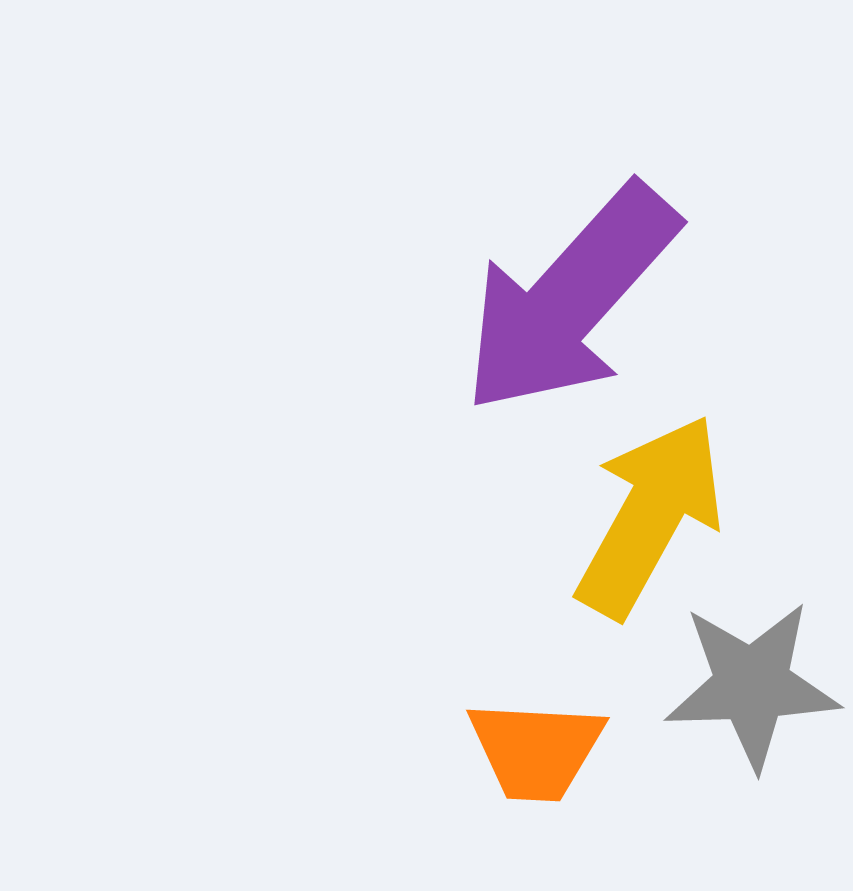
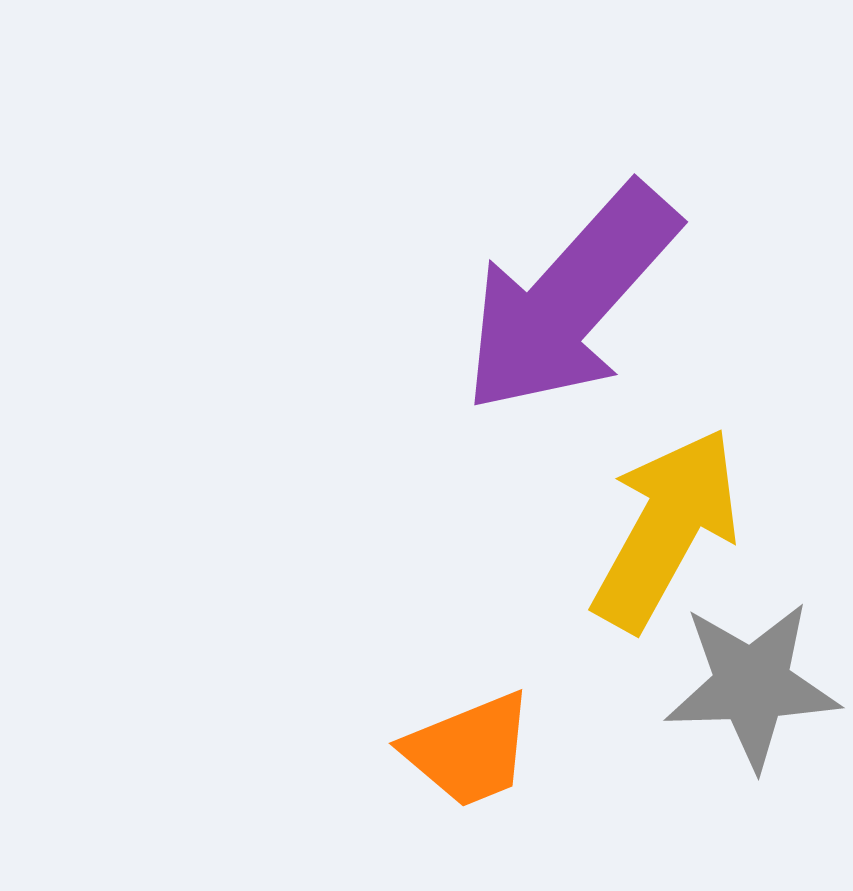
yellow arrow: moved 16 px right, 13 px down
orange trapezoid: moved 67 px left; rotated 25 degrees counterclockwise
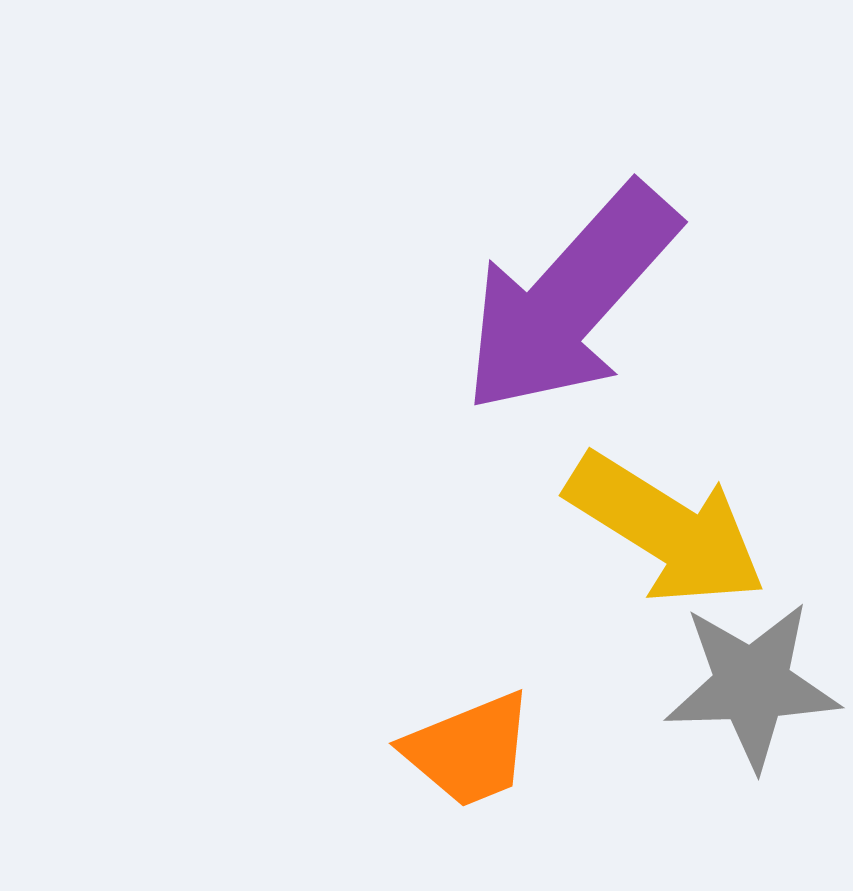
yellow arrow: rotated 93 degrees clockwise
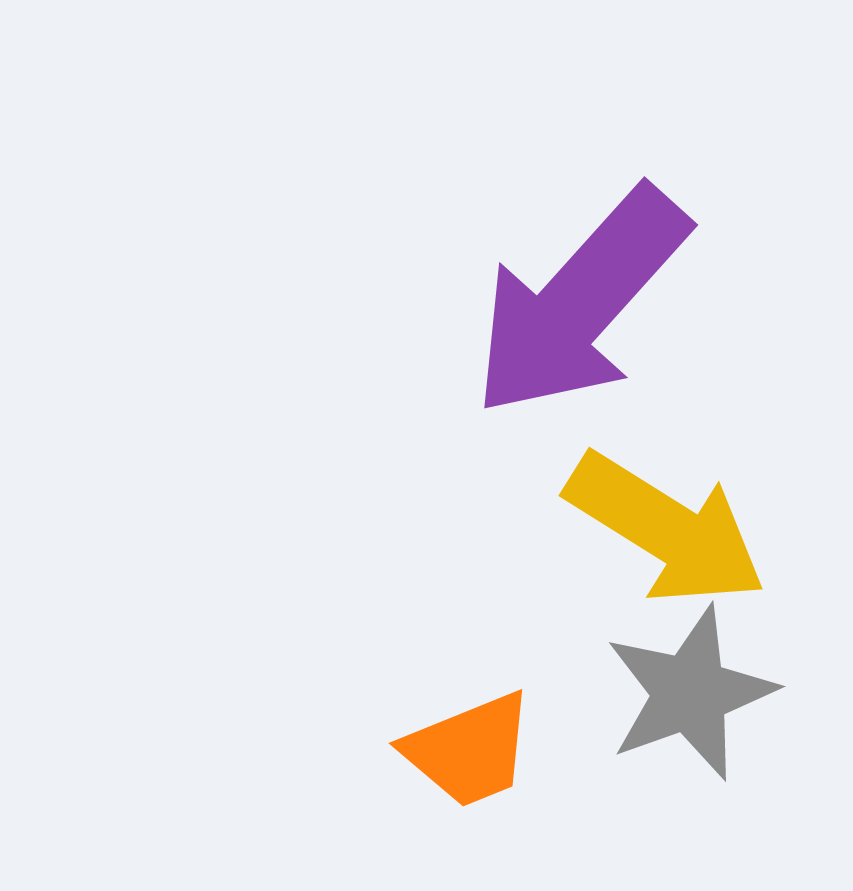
purple arrow: moved 10 px right, 3 px down
gray star: moved 62 px left, 8 px down; rotated 18 degrees counterclockwise
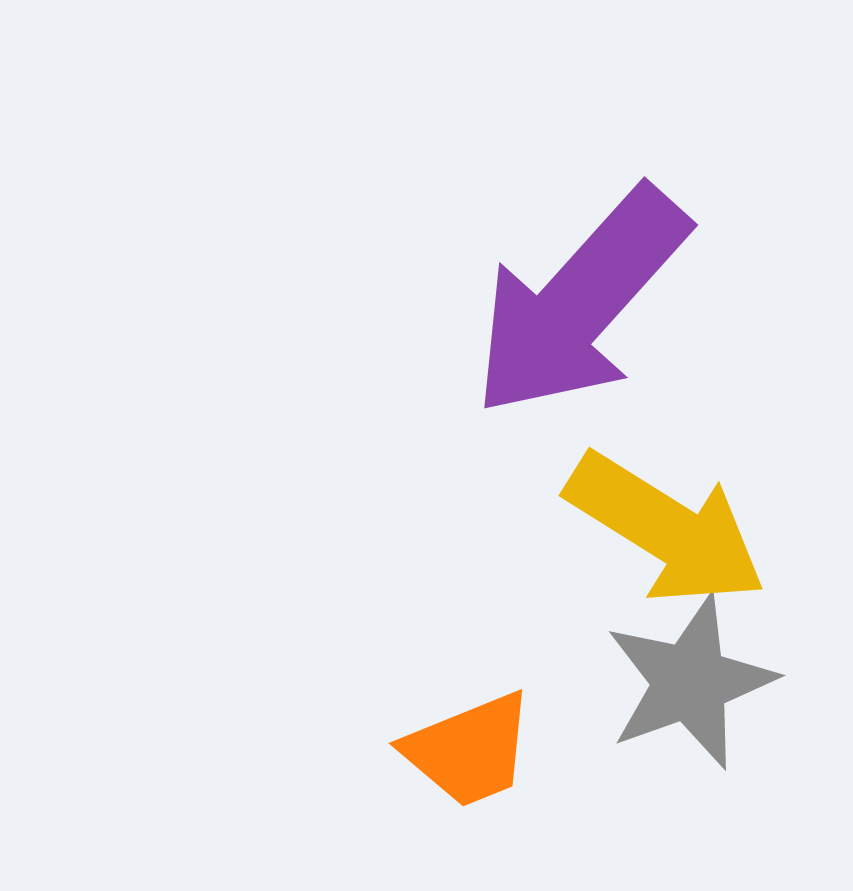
gray star: moved 11 px up
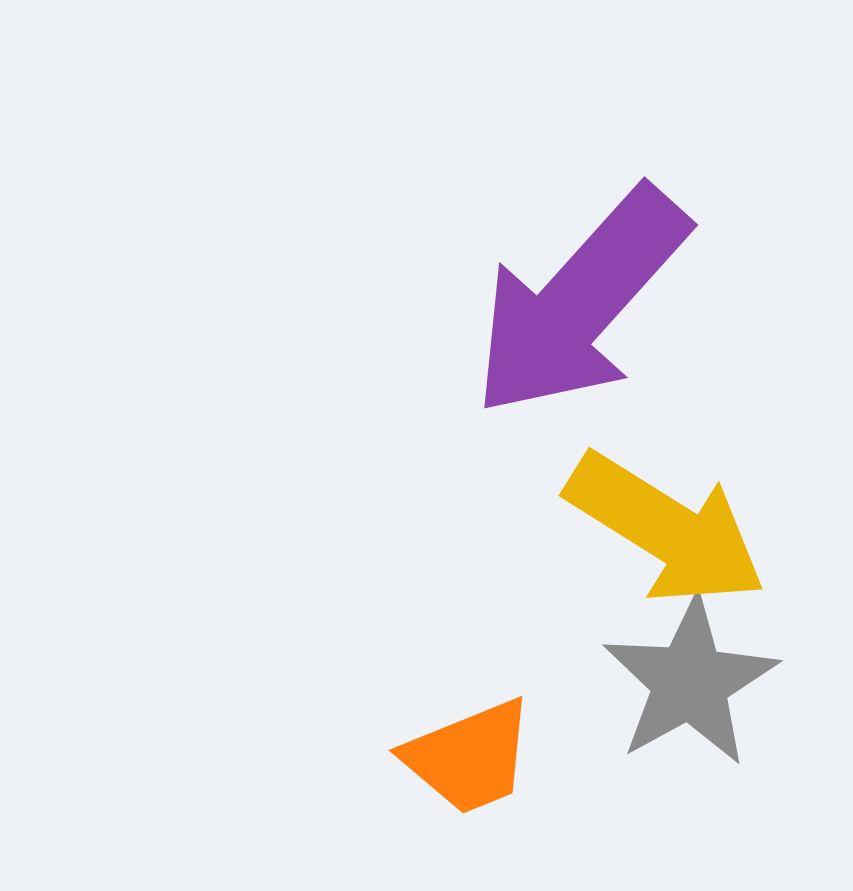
gray star: rotated 9 degrees counterclockwise
orange trapezoid: moved 7 px down
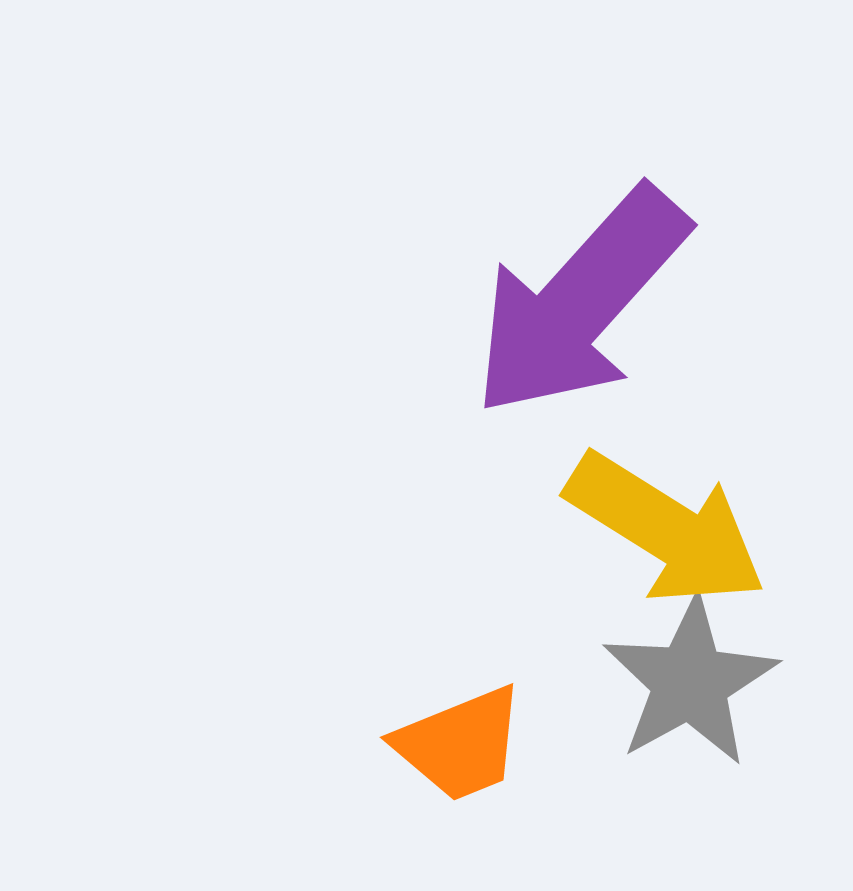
orange trapezoid: moved 9 px left, 13 px up
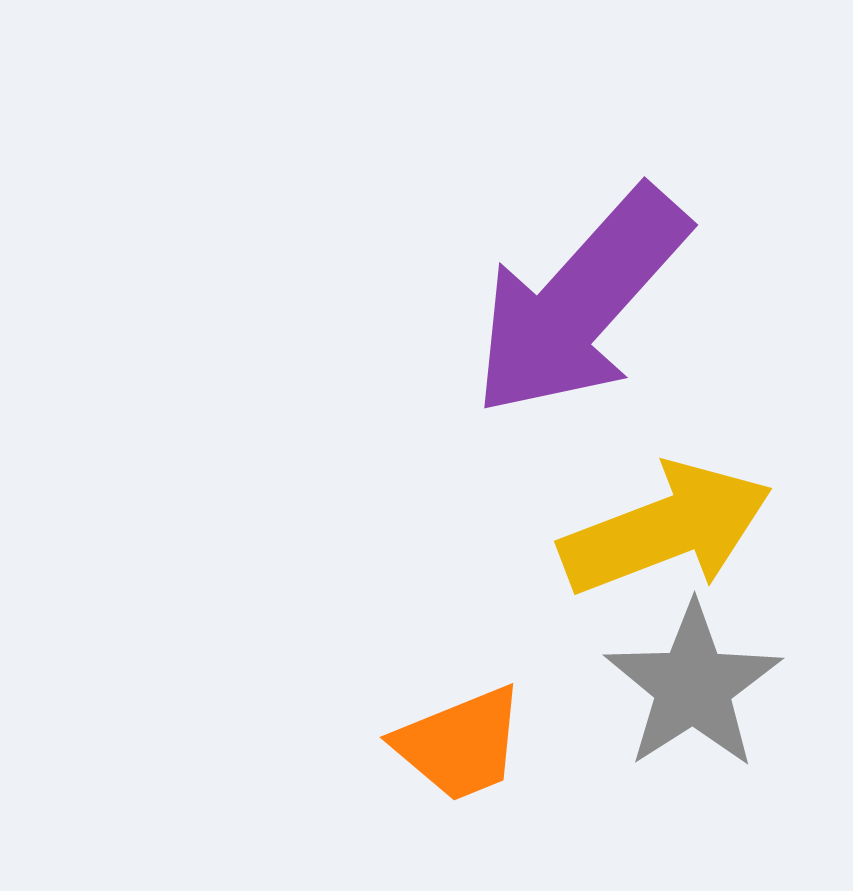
yellow arrow: rotated 53 degrees counterclockwise
gray star: moved 3 px right, 4 px down; rotated 4 degrees counterclockwise
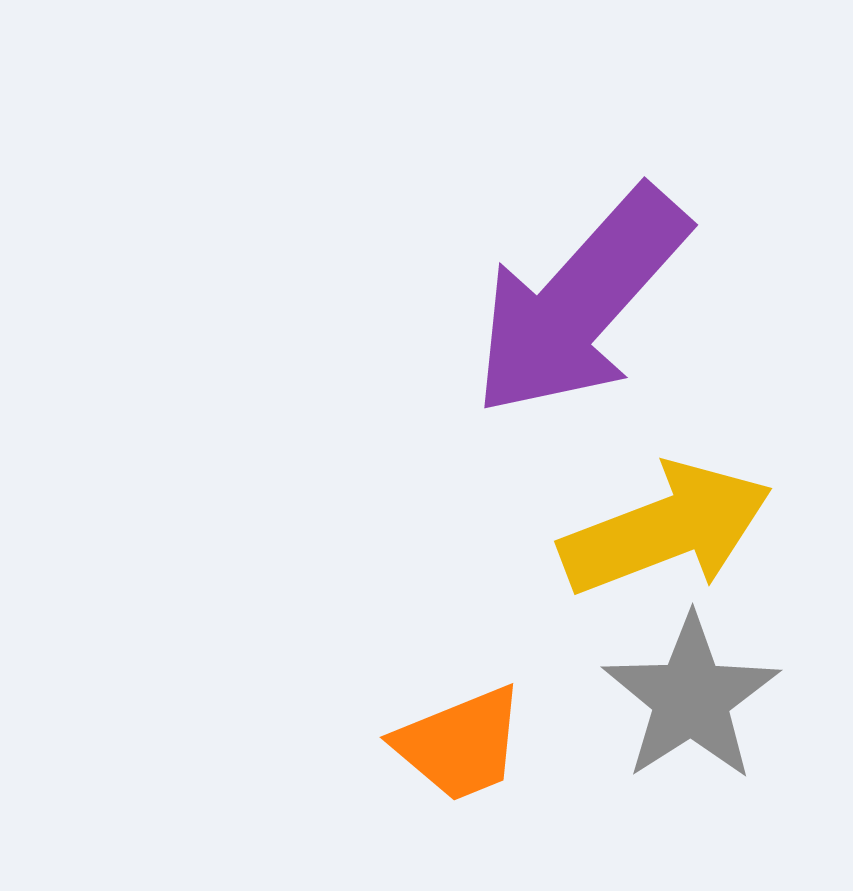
gray star: moved 2 px left, 12 px down
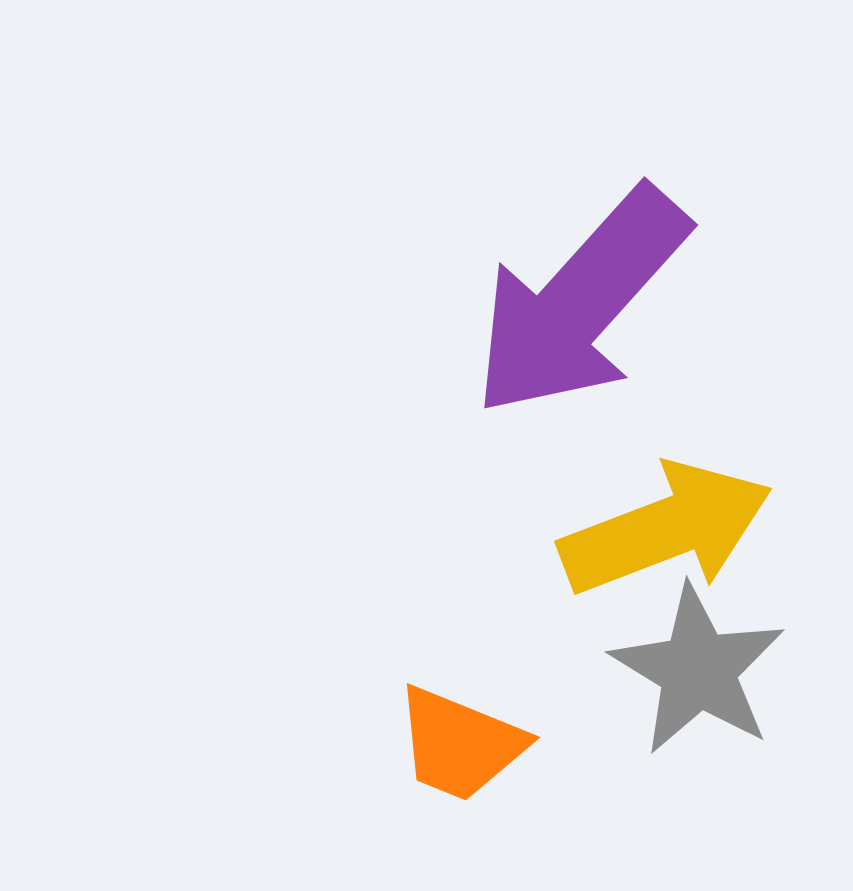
gray star: moved 7 px right, 28 px up; rotated 8 degrees counterclockwise
orange trapezoid: rotated 44 degrees clockwise
